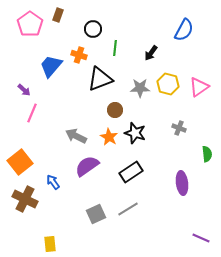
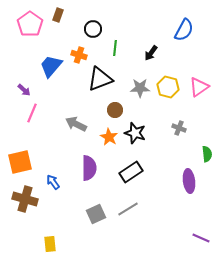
yellow hexagon: moved 3 px down
gray arrow: moved 12 px up
orange square: rotated 25 degrees clockwise
purple semicircle: moved 2 px right, 2 px down; rotated 125 degrees clockwise
purple ellipse: moved 7 px right, 2 px up
brown cross: rotated 10 degrees counterclockwise
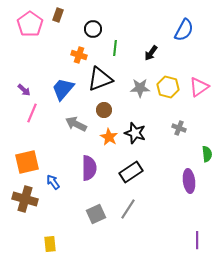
blue trapezoid: moved 12 px right, 23 px down
brown circle: moved 11 px left
orange square: moved 7 px right
gray line: rotated 25 degrees counterclockwise
purple line: moved 4 px left, 2 px down; rotated 66 degrees clockwise
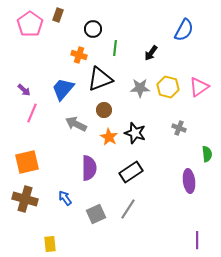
blue arrow: moved 12 px right, 16 px down
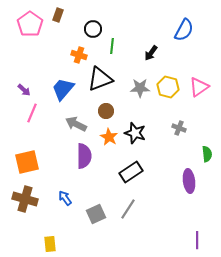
green line: moved 3 px left, 2 px up
brown circle: moved 2 px right, 1 px down
purple semicircle: moved 5 px left, 12 px up
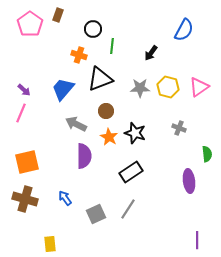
pink line: moved 11 px left
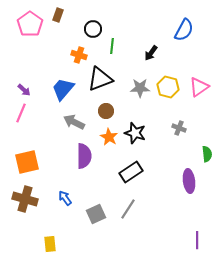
gray arrow: moved 2 px left, 2 px up
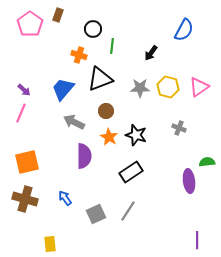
black star: moved 1 px right, 2 px down
green semicircle: moved 8 px down; rotated 91 degrees counterclockwise
gray line: moved 2 px down
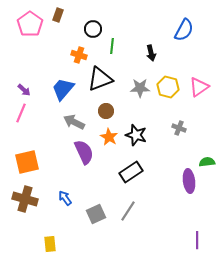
black arrow: rotated 49 degrees counterclockwise
purple semicircle: moved 4 px up; rotated 25 degrees counterclockwise
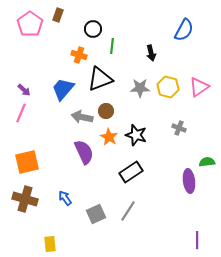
gray arrow: moved 8 px right, 5 px up; rotated 15 degrees counterclockwise
